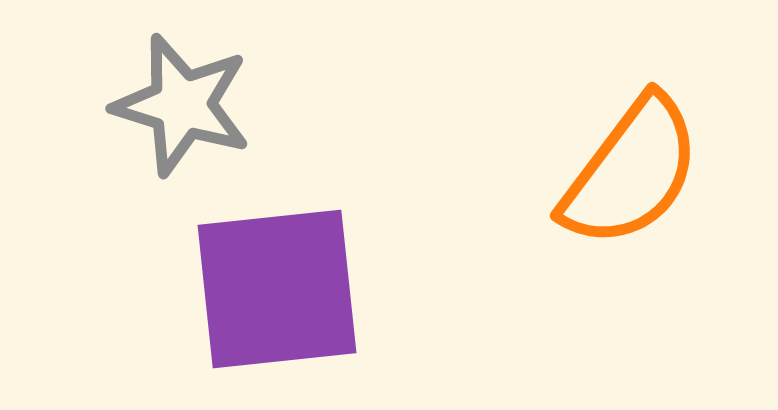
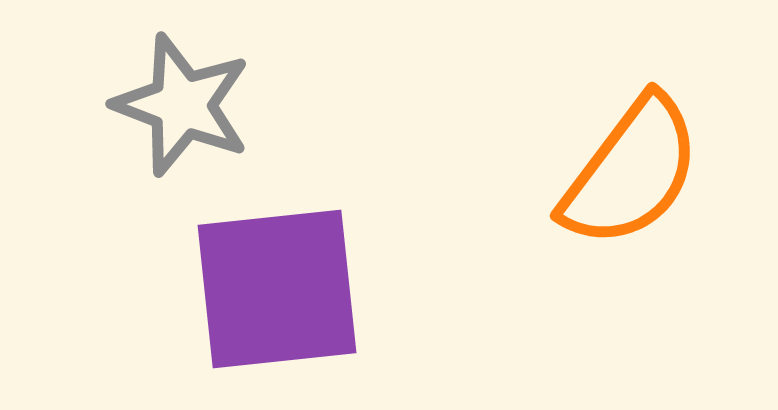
gray star: rotated 4 degrees clockwise
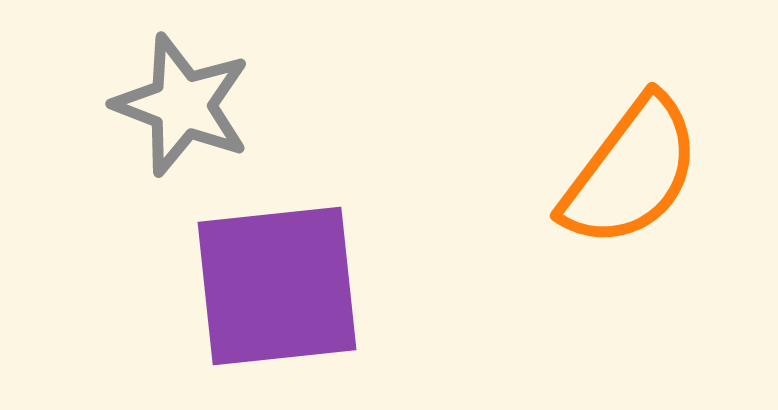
purple square: moved 3 px up
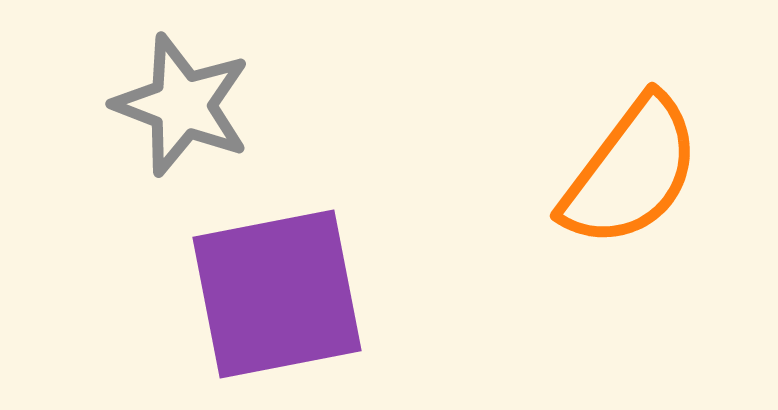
purple square: moved 8 px down; rotated 5 degrees counterclockwise
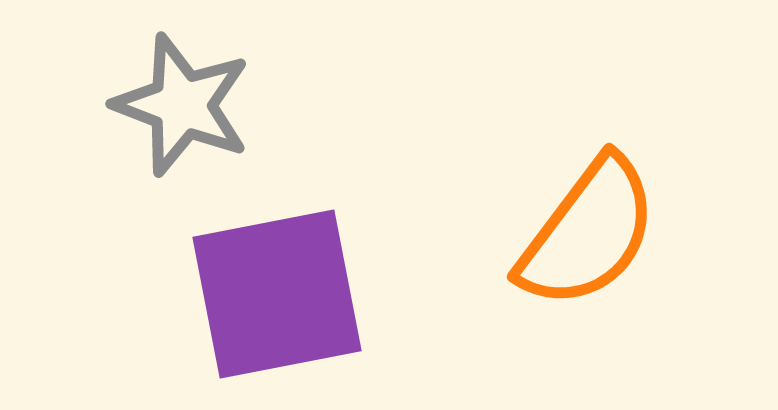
orange semicircle: moved 43 px left, 61 px down
